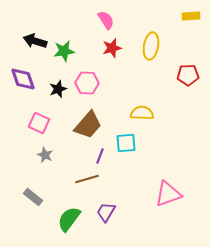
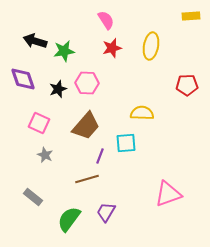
red pentagon: moved 1 px left, 10 px down
brown trapezoid: moved 2 px left, 1 px down
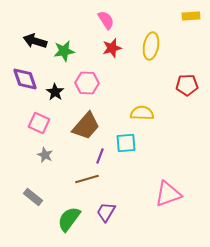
purple diamond: moved 2 px right
black star: moved 3 px left, 3 px down; rotated 18 degrees counterclockwise
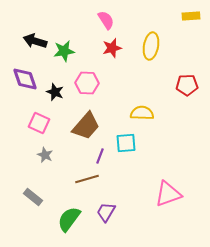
black star: rotated 12 degrees counterclockwise
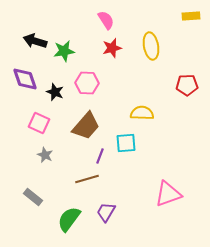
yellow ellipse: rotated 20 degrees counterclockwise
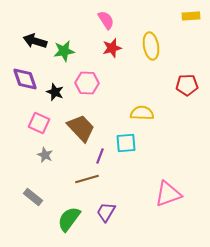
brown trapezoid: moved 5 px left, 2 px down; rotated 84 degrees counterclockwise
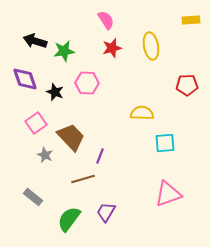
yellow rectangle: moved 4 px down
pink square: moved 3 px left; rotated 30 degrees clockwise
brown trapezoid: moved 10 px left, 9 px down
cyan square: moved 39 px right
brown line: moved 4 px left
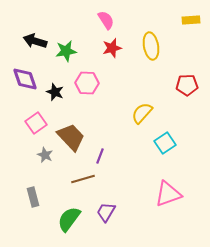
green star: moved 2 px right
yellow semicircle: rotated 50 degrees counterclockwise
cyan square: rotated 30 degrees counterclockwise
gray rectangle: rotated 36 degrees clockwise
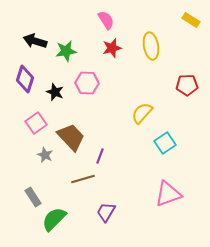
yellow rectangle: rotated 36 degrees clockwise
purple diamond: rotated 36 degrees clockwise
gray rectangle: rotated 18 degrees counterclockwise
green semicircle: moved 15 px left; rotated 8 degrees clockwise
